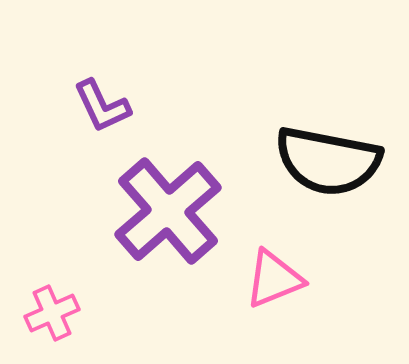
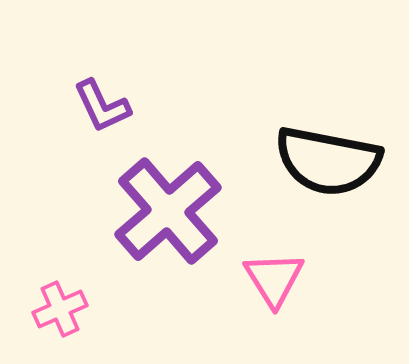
pink triangle: rotated 40 degrees counterclockwise
pink cross: moved 8 px right, 4 px up
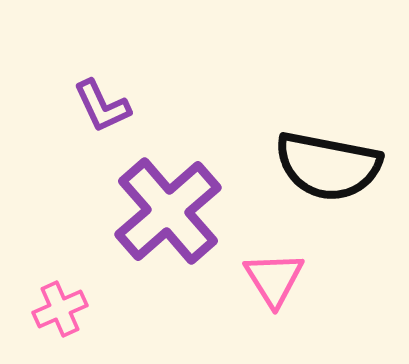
black semicircle: moved 5 px down
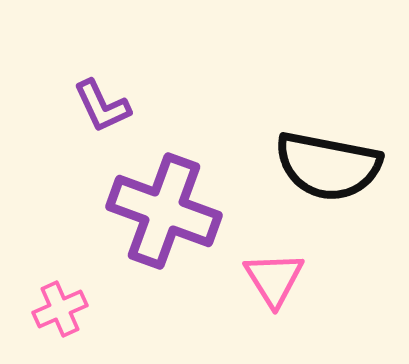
purple cross: moved 4 px left; rotated 29 degrees counterclockwise
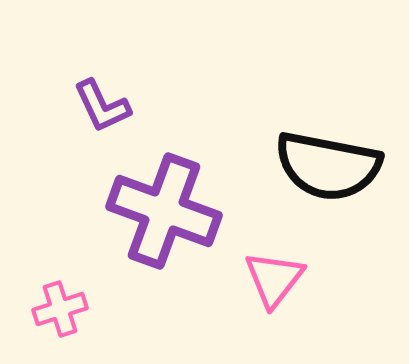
pink triangle: rotated 10 degrees clockwise
pink cross: rotated 6 degrees clockwise
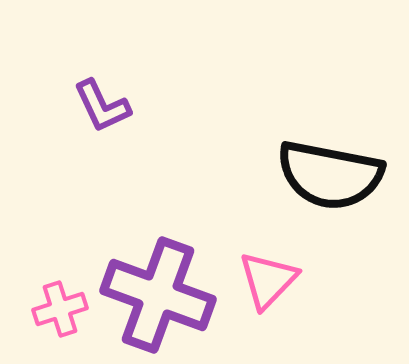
black semicircle: moved 2 px right, 9 px down
purple cross: moved 6 px left, 84 px down
pink triangle: moved 6 px left, 1 px down; rotated 6 degrees clockwise
